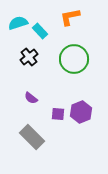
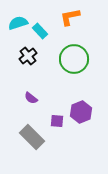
black cross: moved 1 px left, 1 px up
purple square: moved 1 px left, 7 px down
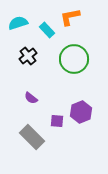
cyan rectangle: moved 7 px right, 1 px up
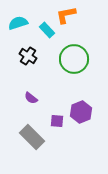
orange L-shape: moved 4 px left, 2 px up
black cross: rotated 18 degrees counterclockwise
